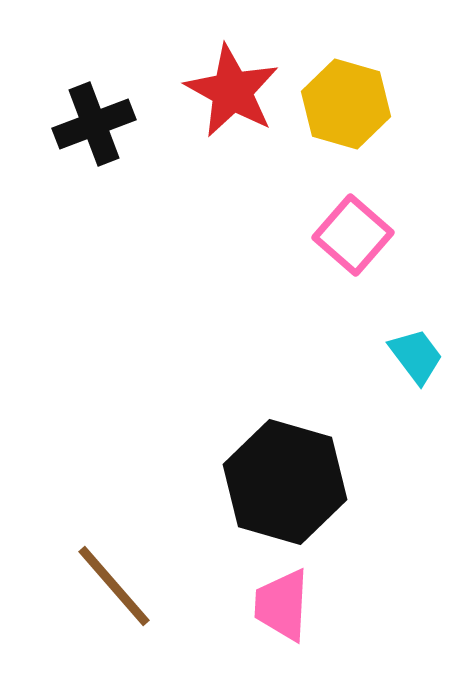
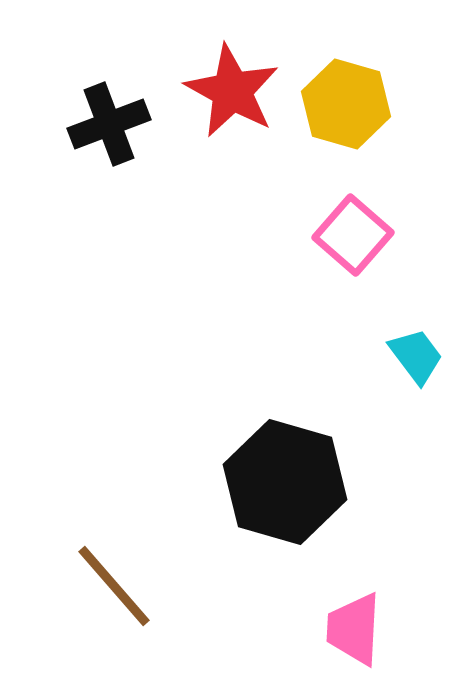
black cross: moved 15 px right
pink trapezoid: moved 72 px right, 24 px down
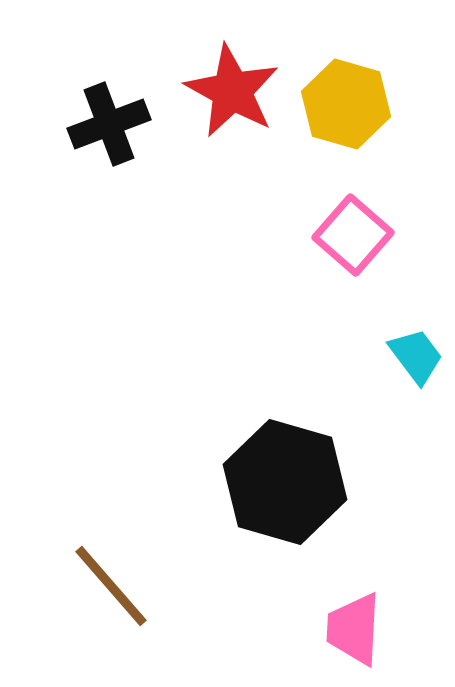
brown line: moved 3 px left
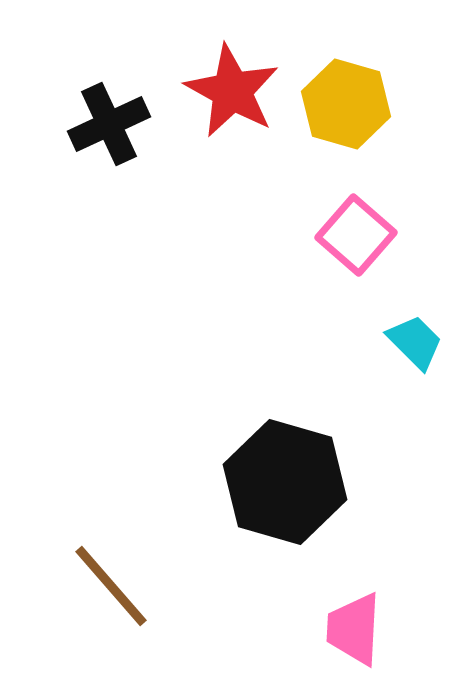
black cross: rotated 4 degrees counterclockwise
pink square: moved 3 px right
cyan trapezoid: moved 1 px left, 14 px up; rotated 8 degrees counterclockwise
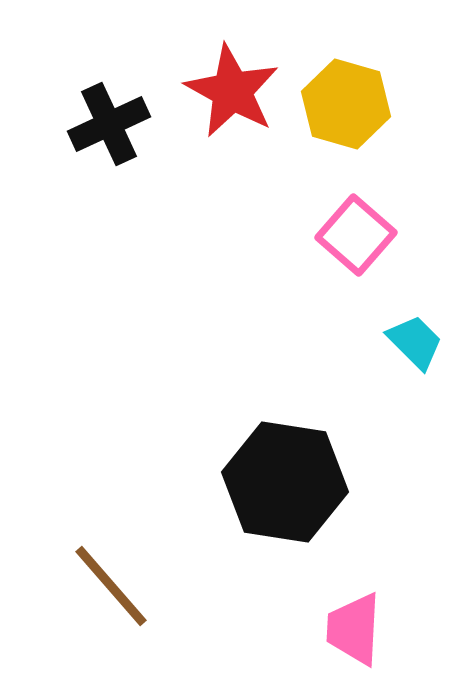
black hexagon: rotated 7 degrees counterclockwise
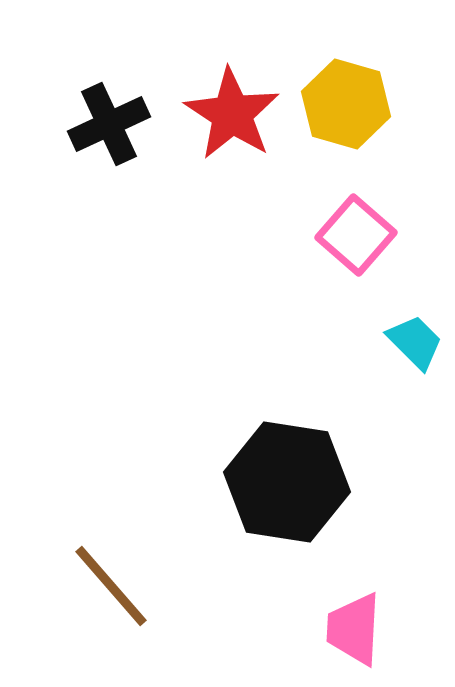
red star: moved 23 px down; rotated 4 degrees clockwise
black hexagon: moved 2 px right
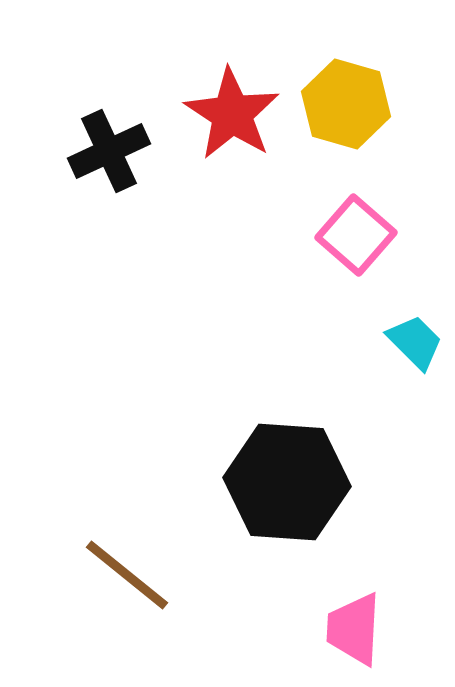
black cross: moved 27 px down
black hexagon: rotated 5 degrees counterclockwise
brown line: moved 16 px right, 11 px up; rotated 10 degrees counterclockwise
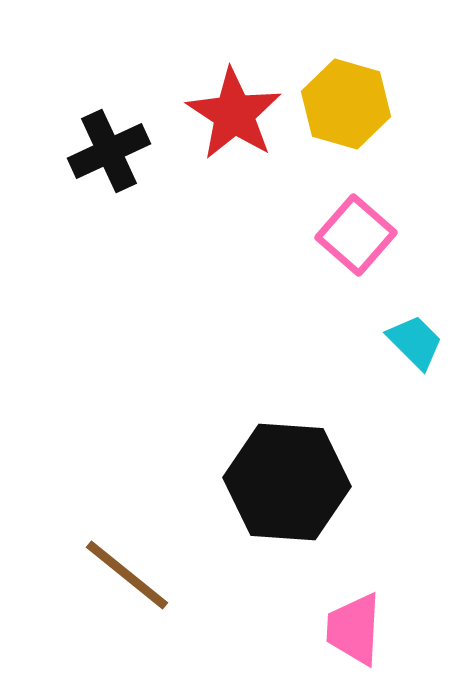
red star: moved 2 px right
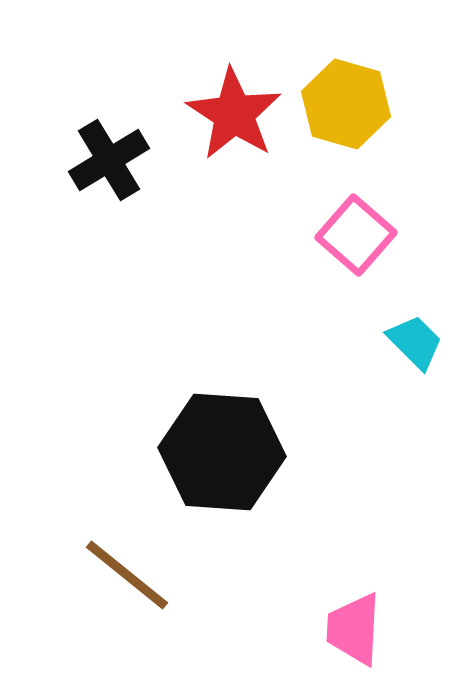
black cross: moved 9 px down; rotated 6 degrees counterclockwise
black hexagon: moved 65 px left, 30 px up
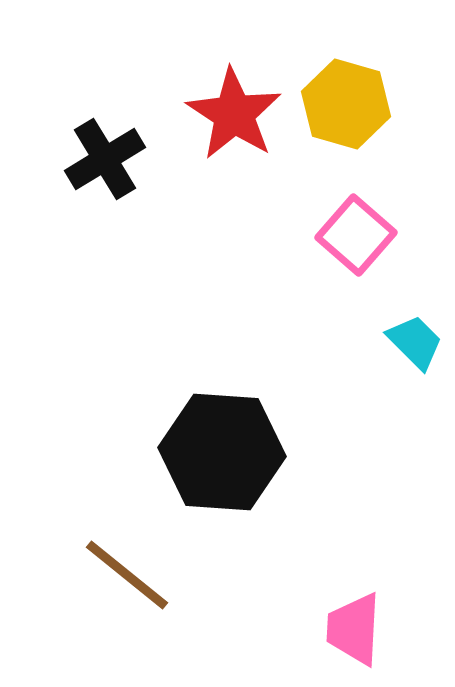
black cross: moved 4 px left, 1 px up
